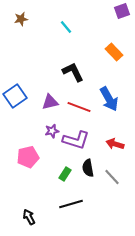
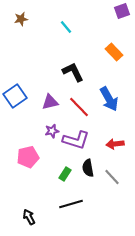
red line: rotated 25 degrees clockwise
red arrow: rotated 24 degrees counterclockwise
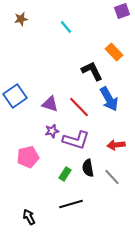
black L-shape: moved 19 px right, 1 px up
purple triangle: moved 2 px down; rotated 30 degrees clockwise
red arrow: moved 1 px right, 1 px down
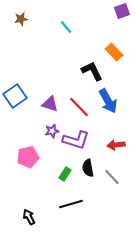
blue arrow: moved 1 px left, 2 px down
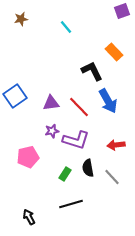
purple triangle: moved 1 px right, 1 px up; rotated 24 degrees counterclockwise
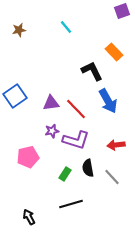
brown star: moved 2 px left, 11 px down
red line: moved 3 px left, 2 px down
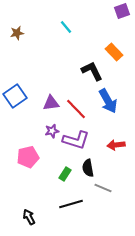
brown star: moved 2 px left, 3 px down
gray line: moved 9 px left, 11 px down; rotated 24 degrees counterclockwise
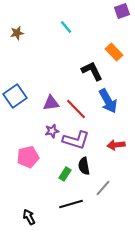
black semicircle: moved 4 px left, 2 px up
gray line: rotated 72 degrees counterclockwise
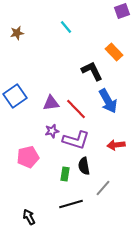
green rectangle: rotated 24 degrees counterclockwise
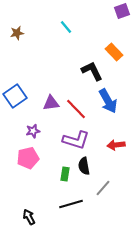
purple star: moved 19 px left
pink pentagon: moved 1 px down
